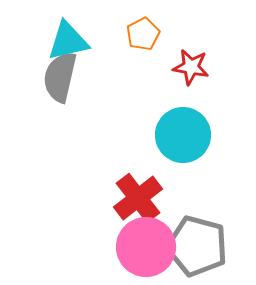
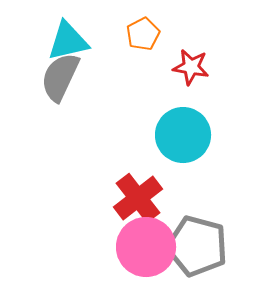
gray semicircle: rotated 12 degrees clockwise
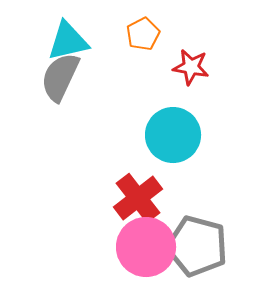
cyan circle: moved 10 px left
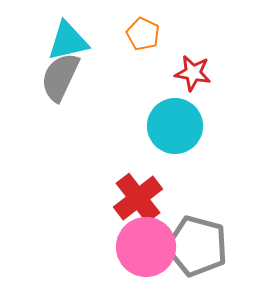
orange pentagon: rotated 20 degrees counterclockwise
red star: moved 2 px right, 6 px down
cyan circle: moved 2 px right, 9 px up
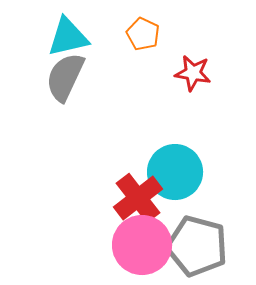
cyan triangle: moved 4 px up
gray semicircle: moved 5 px right
cyan circle: moved 46 px down
pink circle: moved 4 px left, 2 px up
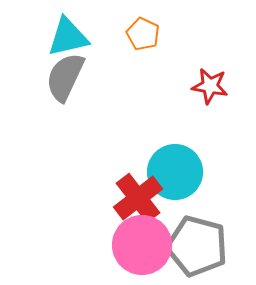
red star: moved 17 px right, 13 px down
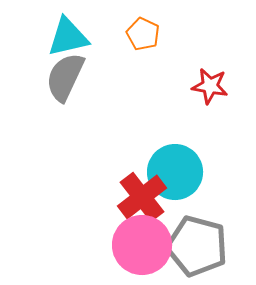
red cross: moved 4 px right, 1 px up
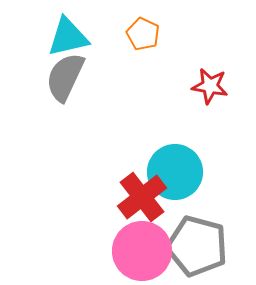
pink circle: moved 6 px down
